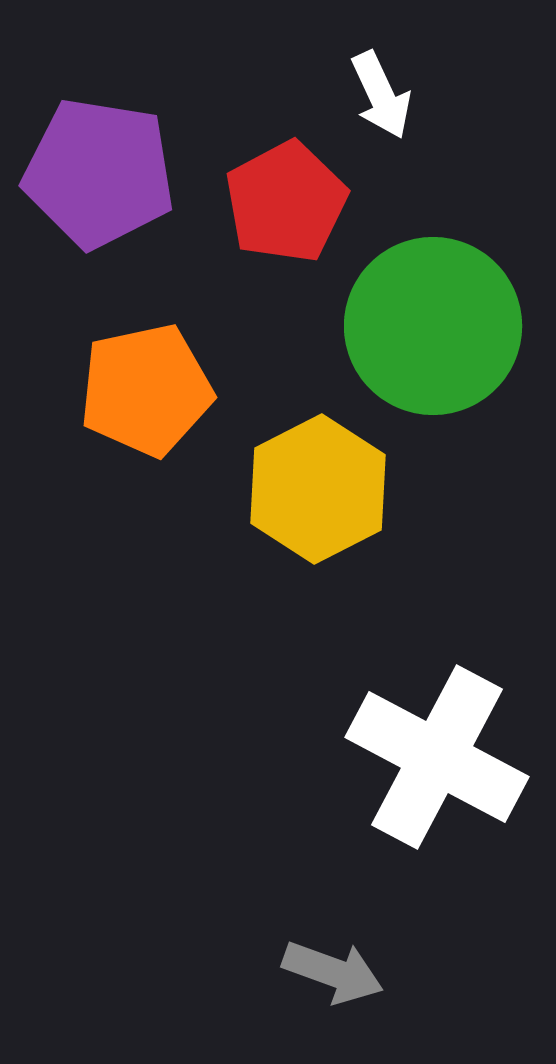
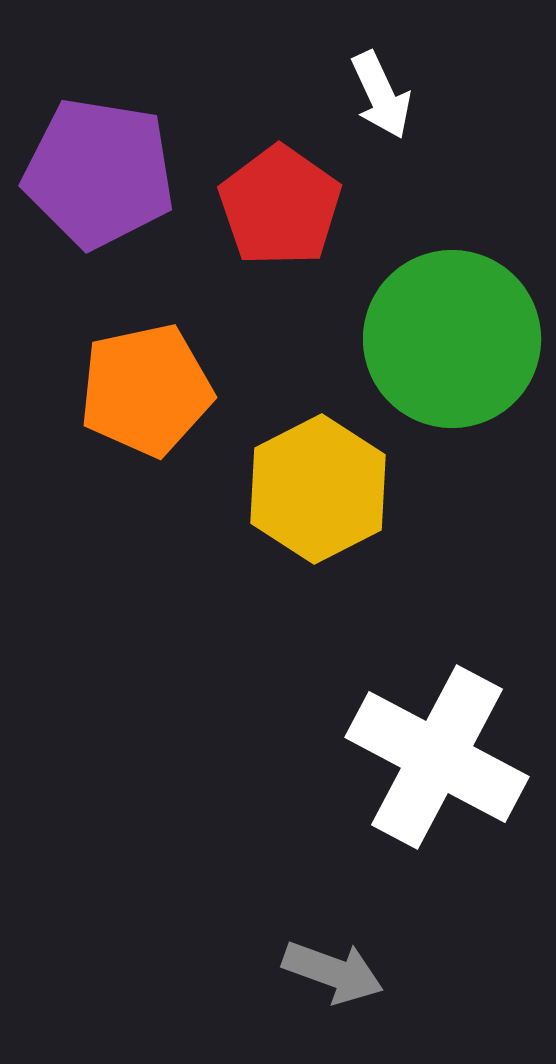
red pentagon: moved 6 px left, 4 px down; rotated 9 degrees counterclockwise
green circle: moved 19 px right, 13 px down
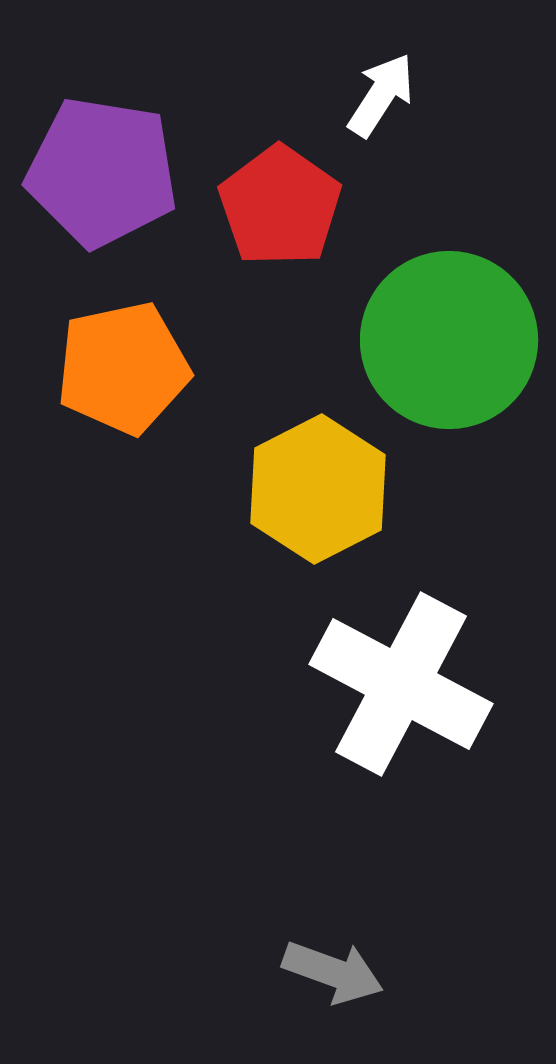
white arrow: rotated 122 degrees counterclockwise
purple pentagon: moved 3 px right, 1 px up
green circle: moved 3 px left, 1 px down
orange pentagon: moved 23 px left, 22 px up
white cross: moved 36 px left, 73 px up
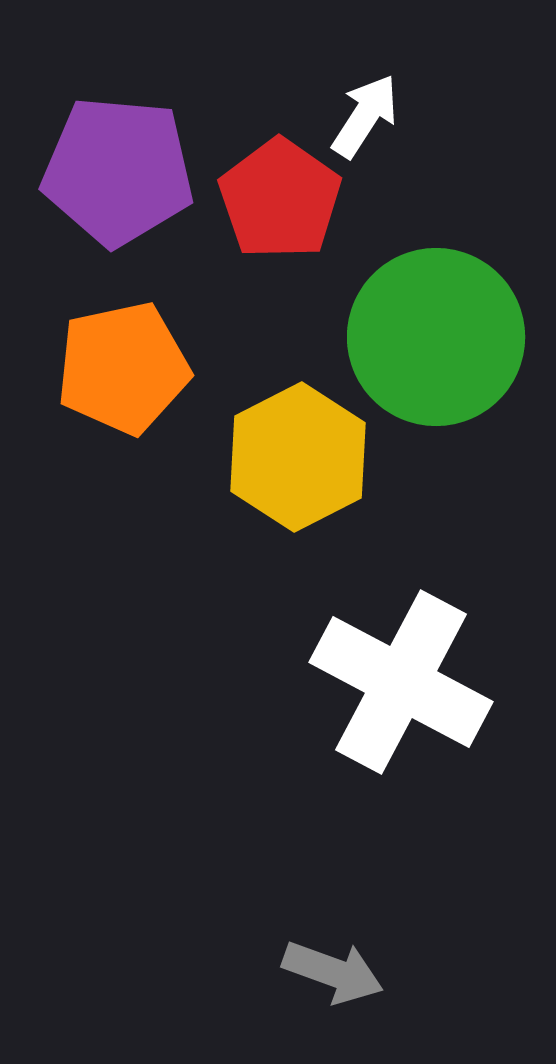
white arrow: moved 16 px left, 21 px down
purple pentagon: moved 16 px right, 1 px up; rotated 4 degrees counterclockwise
red pentagon: moved 7 px up
green circle: moved 13 px left, 3 px up
yellow hexagon: moved 20 px left, 32 px up
white cross: moved 2 px up
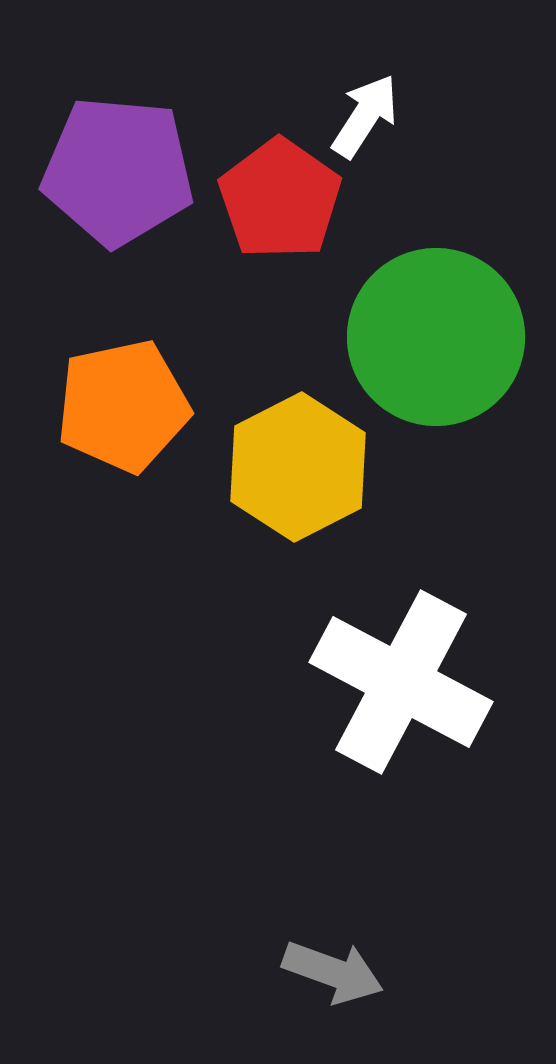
orange pentagon: moved 38 px down
yellow hexagon: moved 10 px down
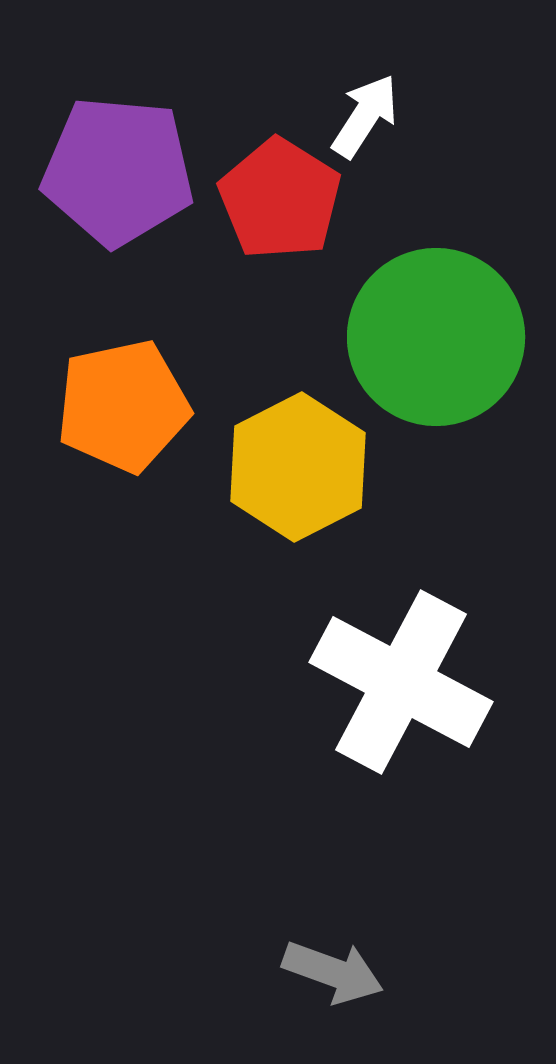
red pentagon: rotated 3 degrees counterclockwise
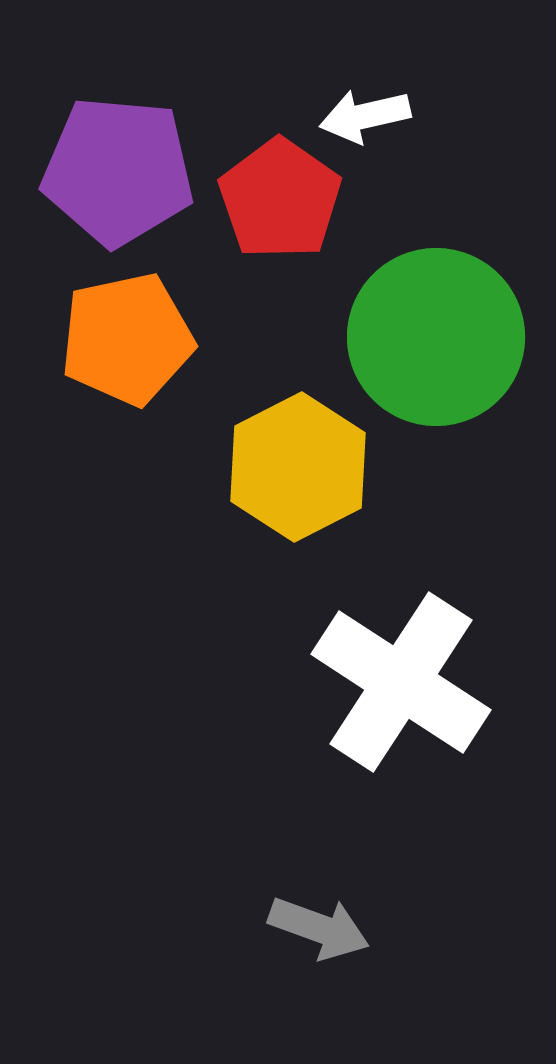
white arrow: rotated 136 degrees counterclockwise
red pentagon: rotated 3 degrees clockwise
orange pentagon: moved 4 px right, 67 px up
white cross: rotated 5 degrees clockwise
gray arrow: moved 14 px left, 44 px up
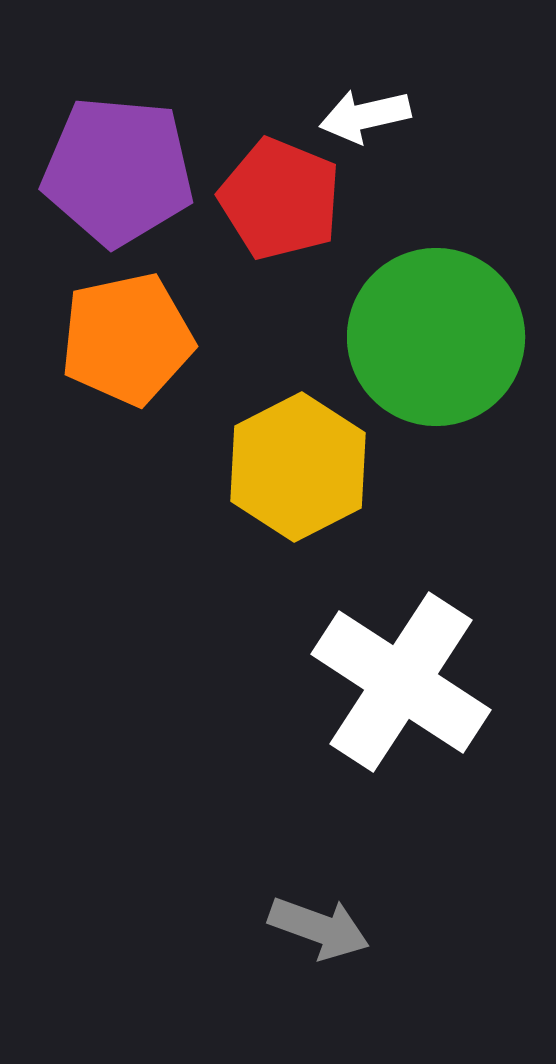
red pentagon: rotated 13 degrees counterclockwise
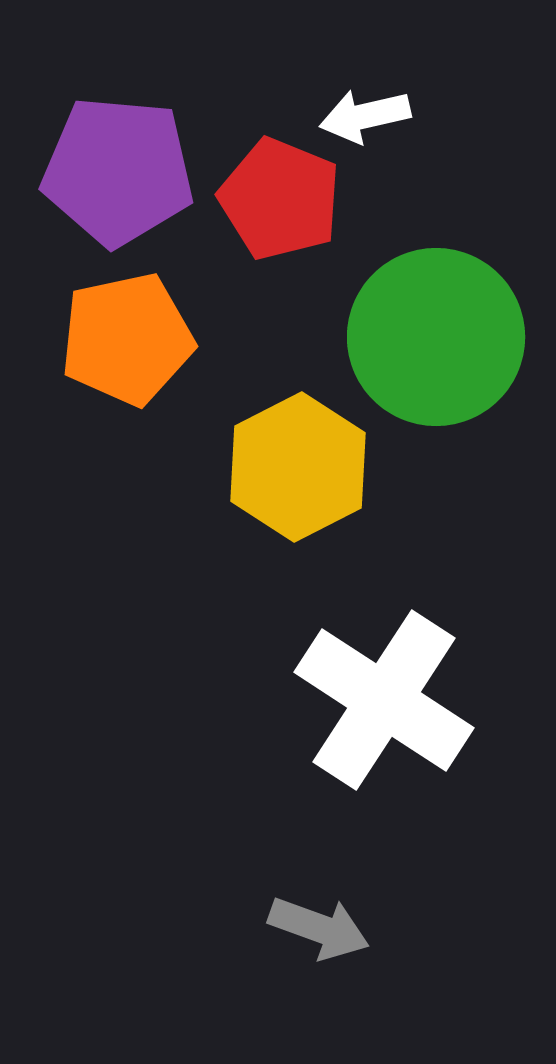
white cross: moved 17 px left, 18 px down
